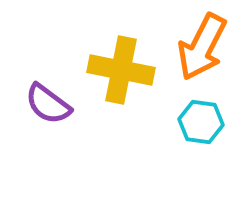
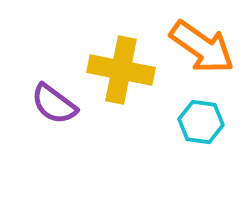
orange arrow: rotated 82 degrees counterclockwise
purple semicircle: moved 6 px right
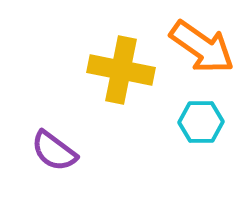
purple semicircle: moved 47 px down
cyan hexagon: rotated 9 degrees counterclockwise
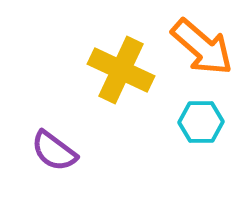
orange arrow: rotated 6 degrees clockwise
yellow cross: rotated 14 degrees clockwise
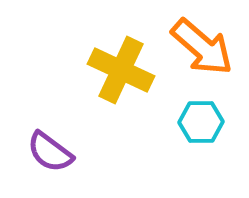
purple semicircle: moved 4 px left, 1 px down
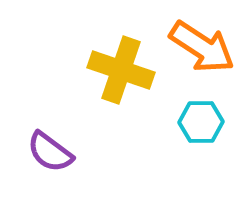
orange arrow: rotated 8 degrees counterclockwise
yellow cross: rotated 6 degrees counterclockwise
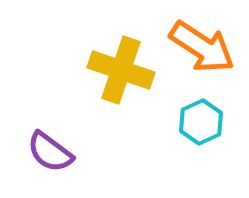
cyan hexagon: rotated 24 degrees counterclockwise
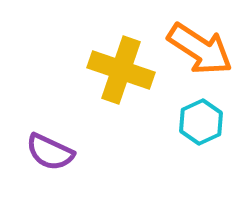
orange arrow: moved 2 px left, 2 px down
purple semicircle: rotated 12 degrees counterclockwise
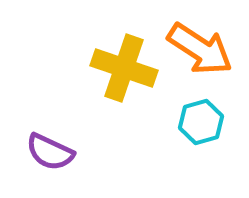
yellow cross: moved 3 px right, 2 px up
cyan hexagon: rotated 9 degrees clockwise
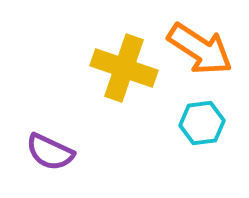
cyan hexagon: moved 1 px right, 1 px down; rotated 9 degrees clockwise
